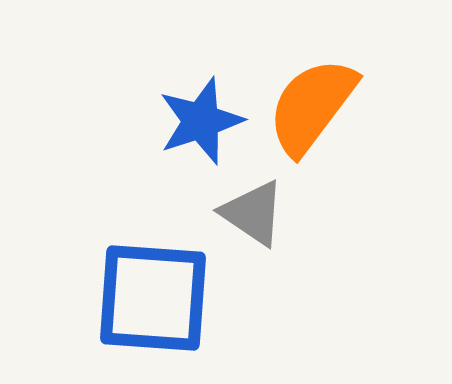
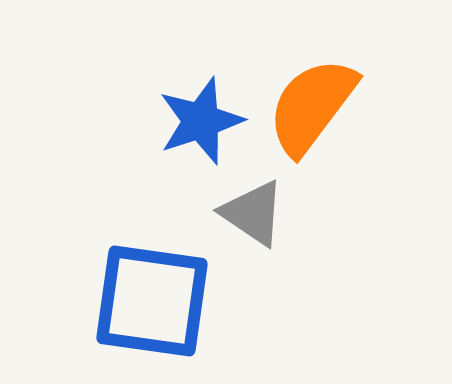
blue square: moved 1 px left, 3 px down; rotated 4 degrees clockwise
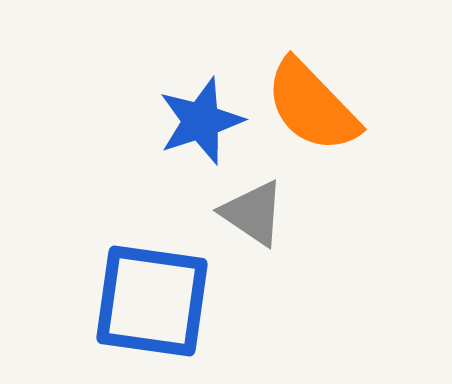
orange semicircle: rotated 81 degrees counterclockwise
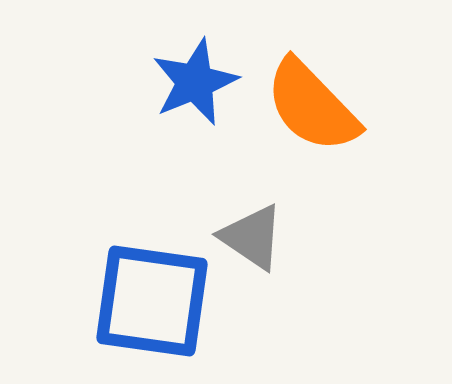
blue star: moved 6 px left, 39 px up; rotated 4 degrees counterclockwise
gray triangle: moved 1 px left, 24 px down
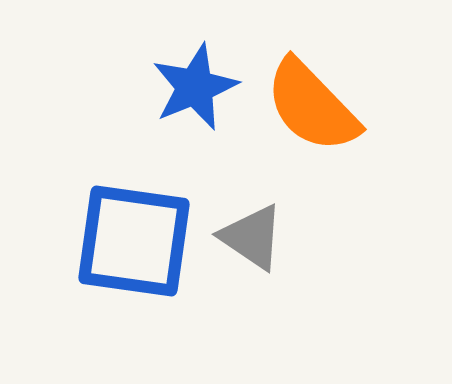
blue star: moved 5 px down
blue square: moved 18 px left, 60 px up
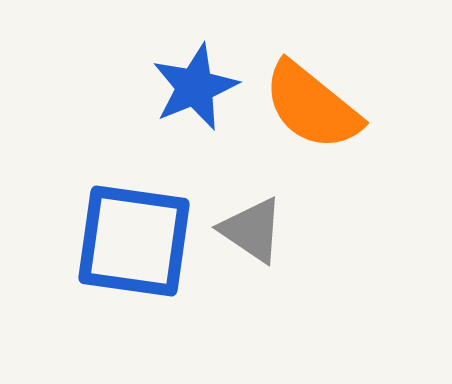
orange semicircle: rotated 7 degrees counterclockwise
gray triangle: moved 7 px up
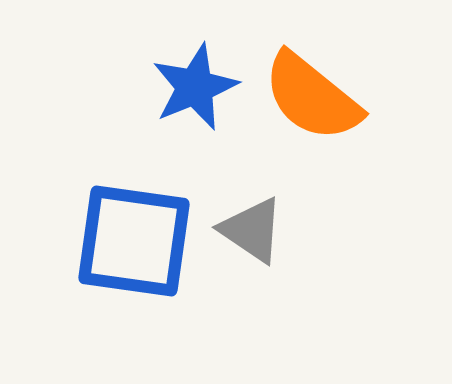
orange semicircle: moved 9 px up
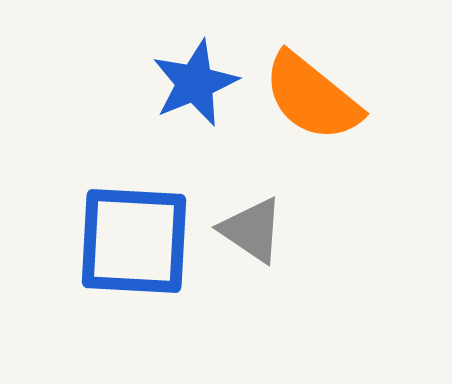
blue star: moved 4 px up
blue square: rotated 5 degrees counterclockwise
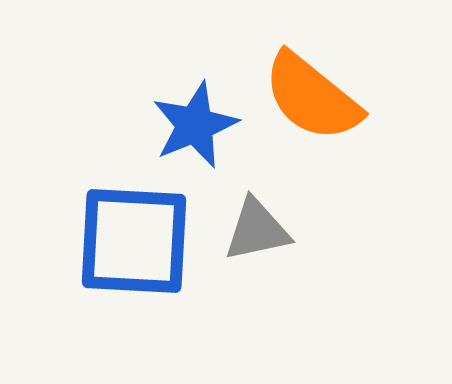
blue star: moved 42 px down
gray triangle: moved 5 px right; rotated 46 degrees counterclockwise
